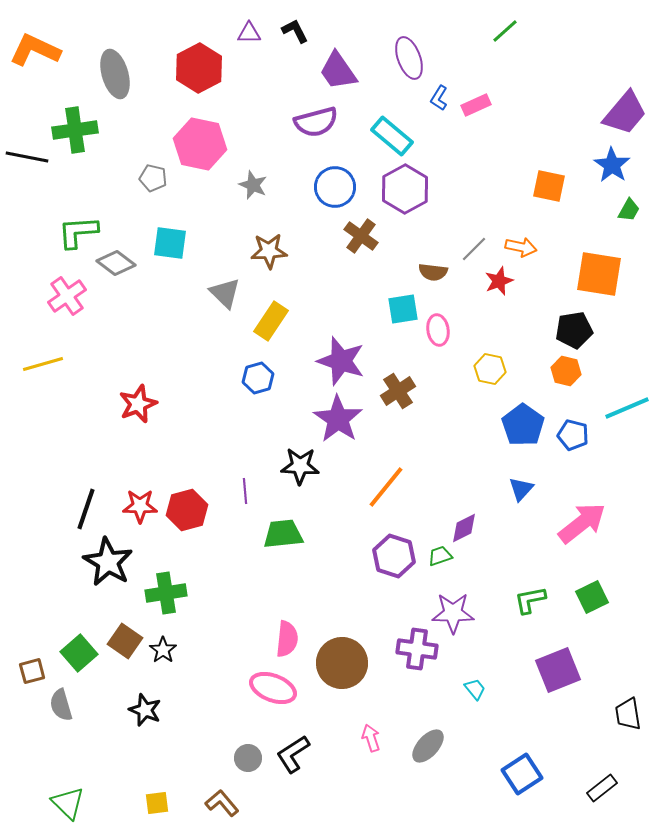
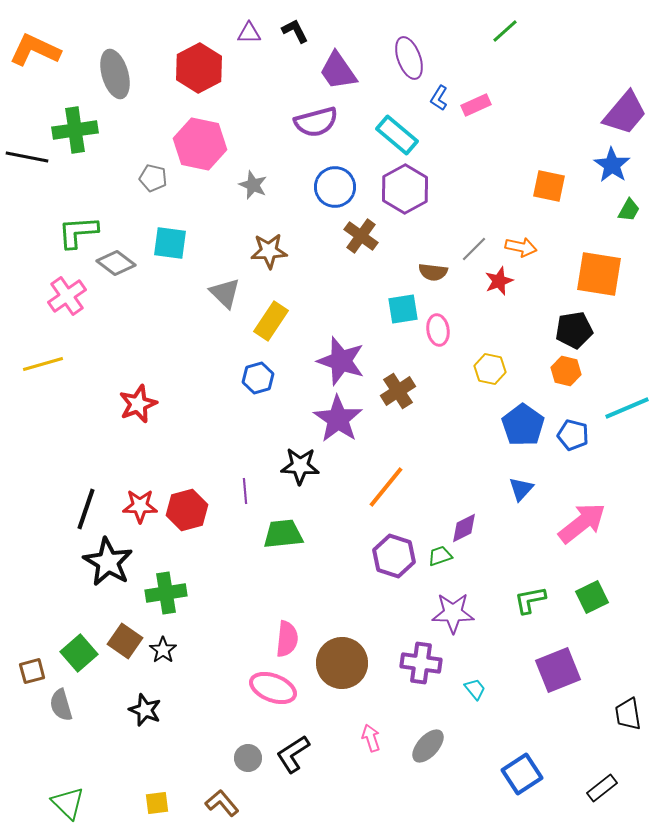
cyan rectangle at (392, 136): moved 5 px right, 1 px up
purple cross at (417, 649): moved 4 px right, 14 px down
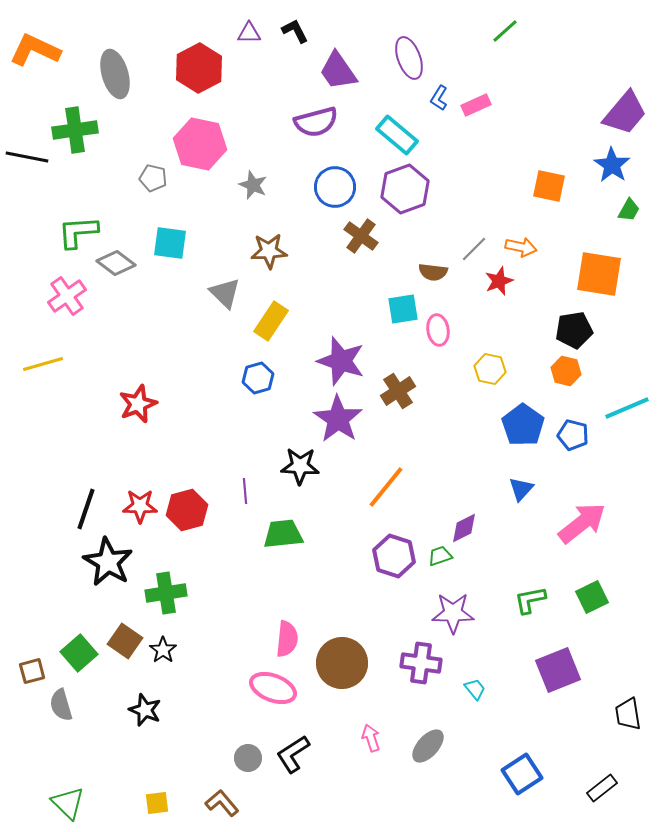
purple hexagon at (405, 189): rotated 9 degrees clockwise
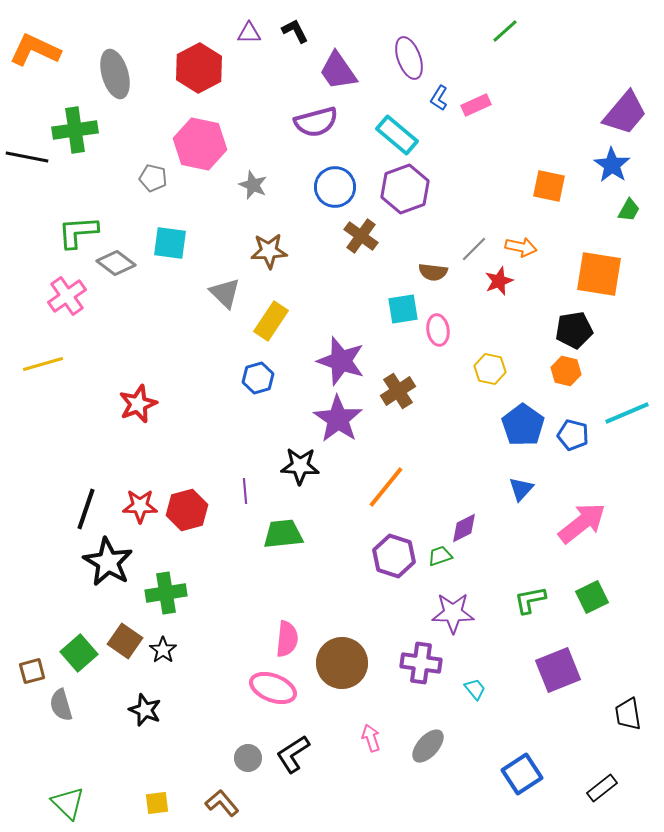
cyan line at (627, 408): moved 5 px down
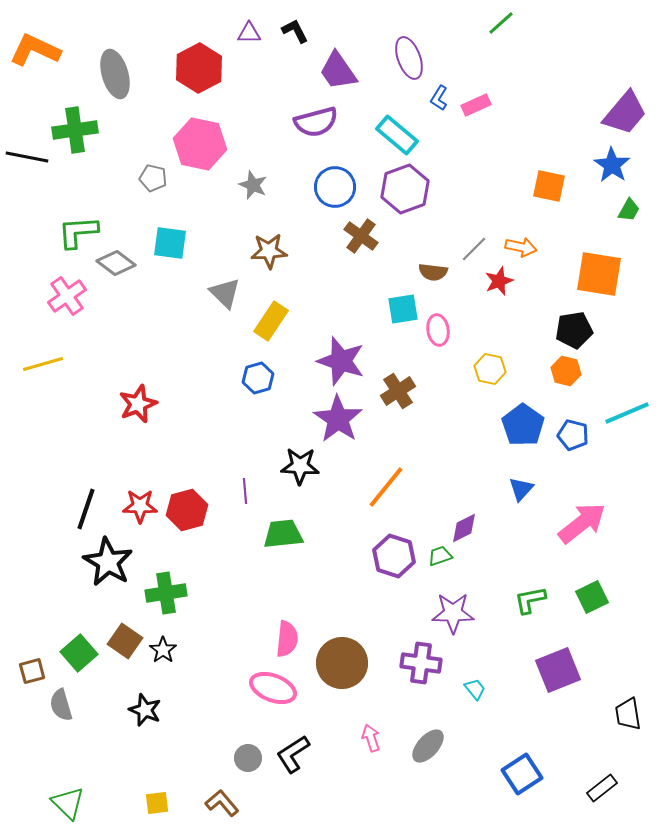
green line at (505, 31): moved 4 px left, 8 px up
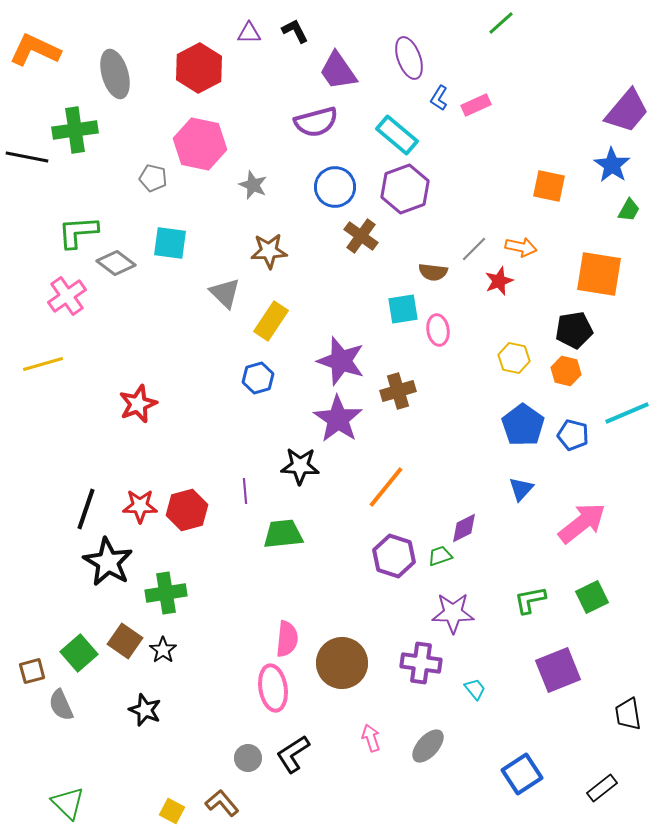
purple trapezoid at (625, 113): moved 2 px right, 2 px up
yellow hexagon at (490, 369): moved 24 px right, 11 px up
brown cross at (398, 391): rotated 16 degrees clockwise
pink ellipse at (273, 688): rotated 60 degrees clockwise
gray semicircle at (61, 705): rotated 8 degrees counterclockwise
yellow square at (157, 803): moved 15 px right, 8 px down; rotated 35 degrees clockwise
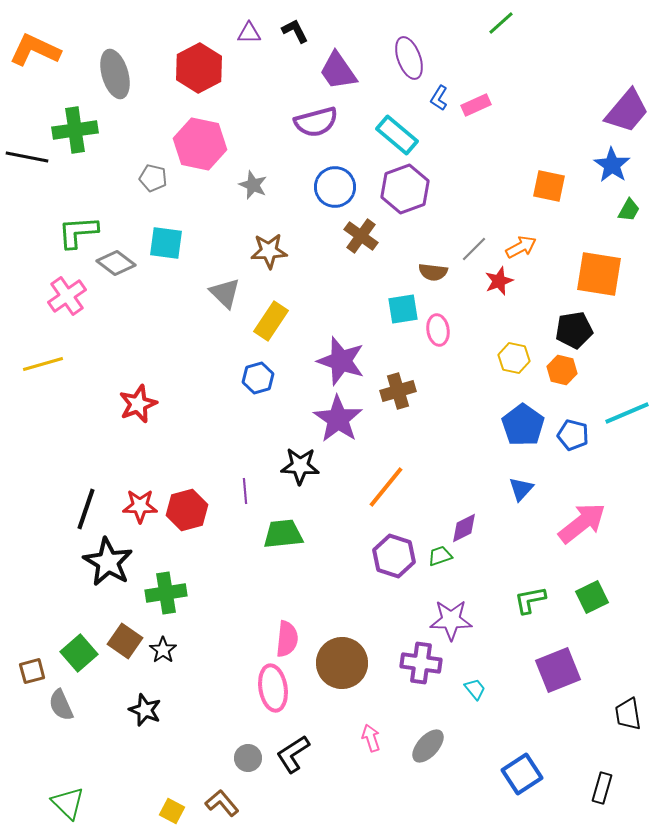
cyan square at (170, 243): moved 4 px left
orange arrow at (521, 247): rotated 40 degrees counterclockwise
orange hexagon at (566, 371): moved 4 px left, 1 px up
purple star at (453, 613): moved 2 px left, 7 px down
black rectangle at (602, 788): rotated 36 degrees counterclockwise
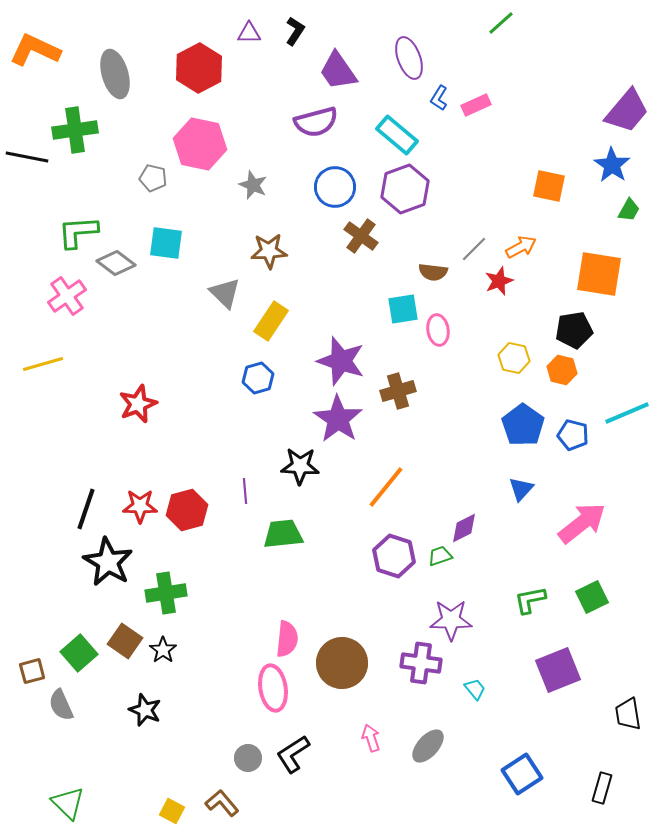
black L-shape at (295, 31): rotated 60 degrees clockwise
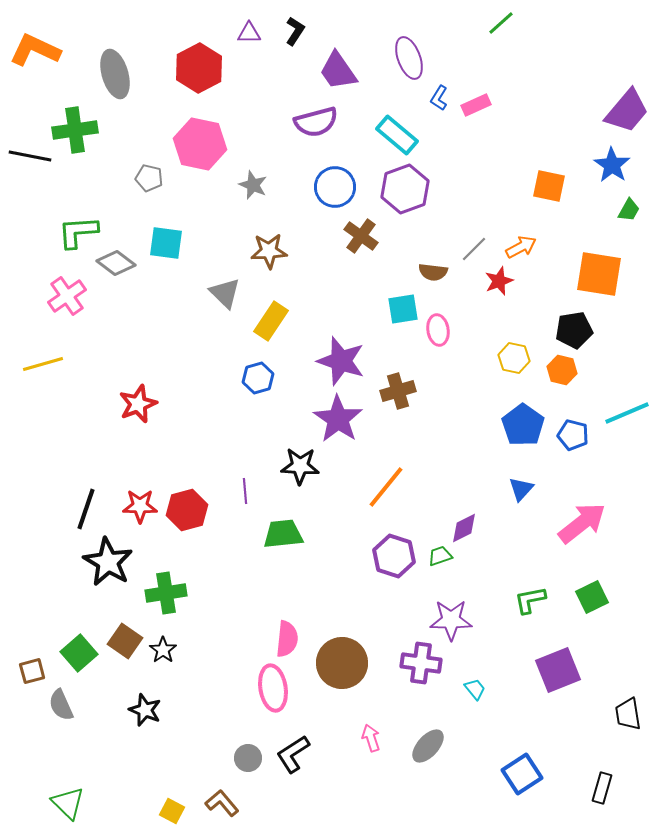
black line at (27, 157): moved 3 px right, 1 px up
gray pentagon at (153, 178): moved 4 px left
